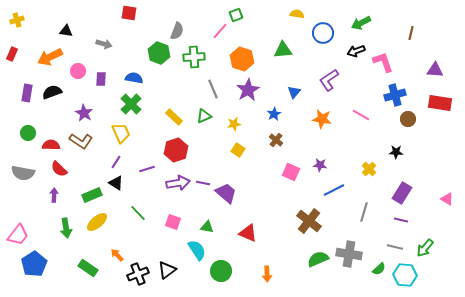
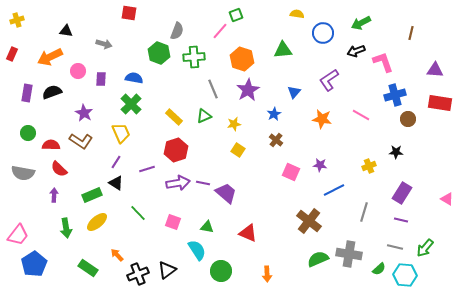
yellow cross at (369, 169): moved 3 px up; rotated 24 degrees clockwise
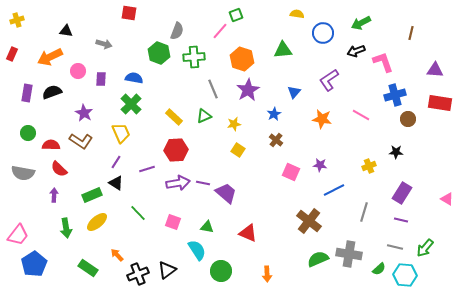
red hexagon at (176, 150): rotated 15 degrees clockwise
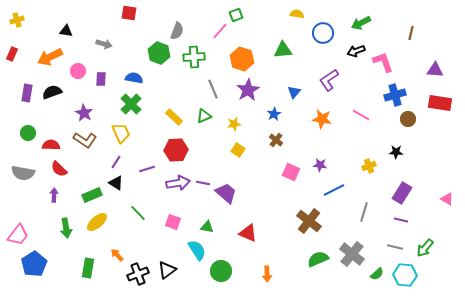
brown L-shape at (81, 141): moved 4 px right, 1 px up
gray cross at (349, 254): moved 3 px right; rotated 30 degrees clockwise
green rectangle at (88, 268): rotated 66 degrees clockwise
green semicircle at (379, 269): moved 2 px left, 5 px down
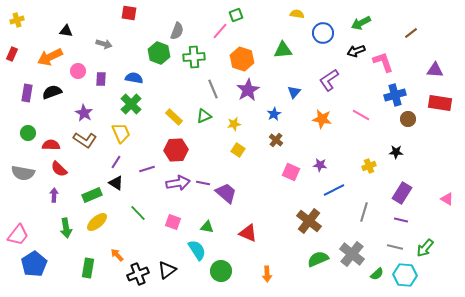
brown line at (411, 33): rotated 40 degrees clockwise
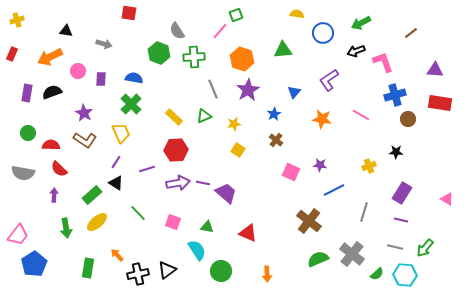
gray semicircle at (177, 31): rotated 126 degrees clockwise
green rectangle at (92, 195): rotated 18 degrees counterclockwise
black cross at (138, 274): rotated 10 degrees clockwise
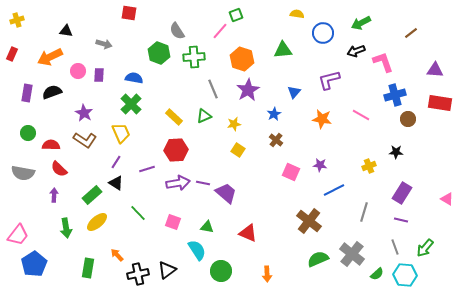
purple rectangle at (101, 79): moved 2 px left, 4 px up
purple L-shape at (329, 80): rotated 20 degrees clockwise
gray line at (395, 247): rotated 56 degrees clockwise
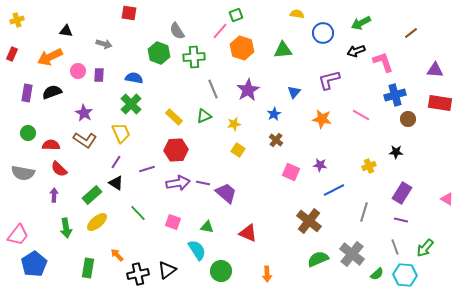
orange hexagon at (242, 59): moved 11 px up
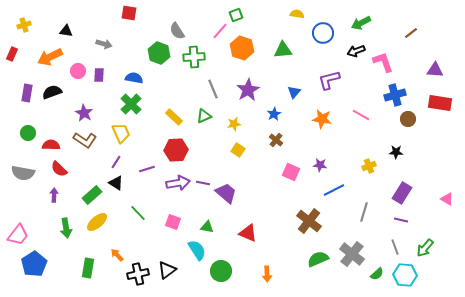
yellow cross at (17, 20): moved 7 px right, 5 px down
